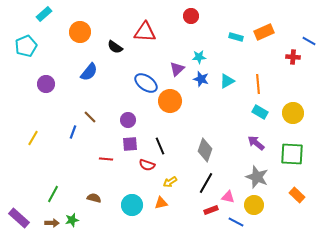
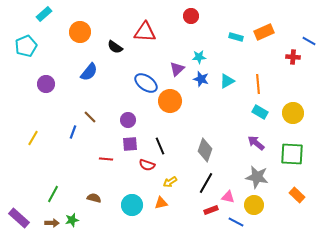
gray star at (257, 177): rotated 10 degrees counterclockwise
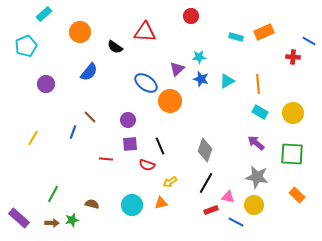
brown semicircle at (94, 198): moved 2 px left, 6 px down
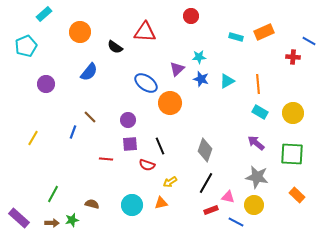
orange circle at (170, 101): moved 2 px down
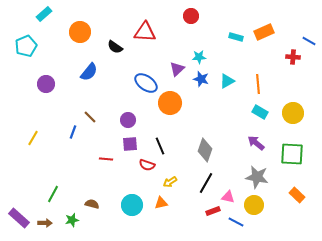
red rectangle at (211, 210): moved 2 px right, 1 px down
brown arrow at (52, 223): moved 7 px left
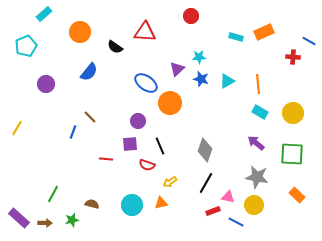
purple circle at (128, 120): moved 10 px right, 1 px down
yellow line at (33, 138): moved 16 px left, 10 px up
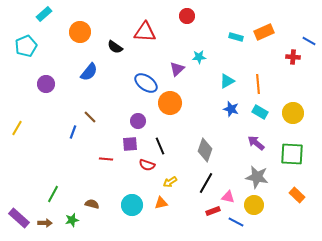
red circle at (191, 16): moved 4 px left
blue star at (201, 79): moved 30 px right, 30 px down
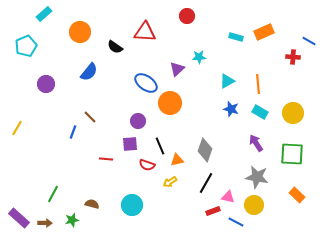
purple arrow at (256, 143): rotated 18 degrees clockwise
orange triangle at (161, 203): moved 16 px right, 43 px up
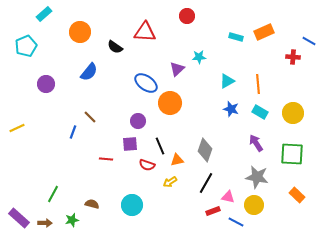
yellow line at (17, 128): rotated 35 degrees clockwise
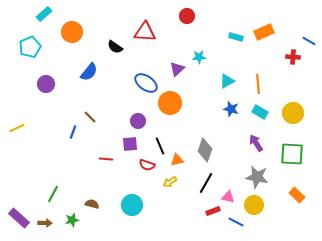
orange circle at (80, 32): moved 8 px left
cyan pentagon at (26, 46): moved 4 px right, 1 px down
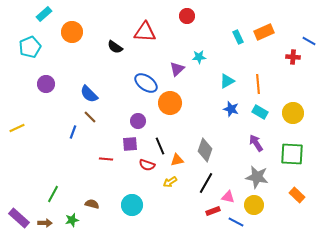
cyan rectangle at (236, 37): moved 2 px right; rotated 48 degrees clockwise
blue semicircle at (89, 72): moved 22 px down; rotated 96 degrees clockwise
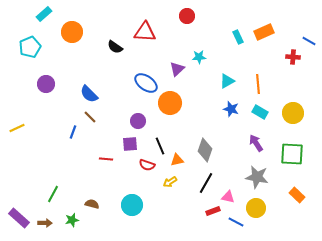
yellow circle at (254, 205): moved 2 px right, 3 px down
